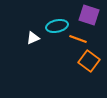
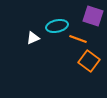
purple square: moved 4 px right, 1 px down
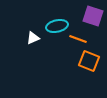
orange square: rotated 15 degrees counterclockwise
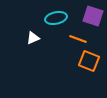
cyan ellipse: moved 1 px left, 8 px up
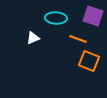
cyan ellipse: rotated 15 degrees clockwise
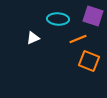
cyan ellipse: moved 2 px right, 1 px down
orange line: rotated 42 degrees counterclockwise
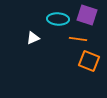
purple square: moved 6 px left, 1 px up
orange line: rotated 30 degrees clockwise
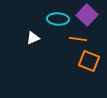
purple square: rotated 25 degrees clockwise
